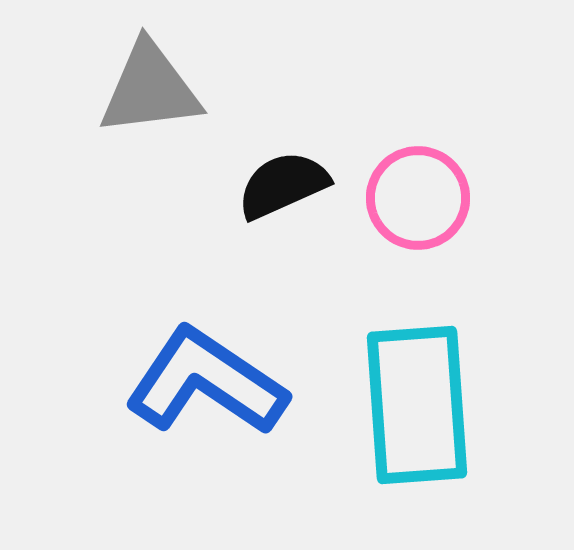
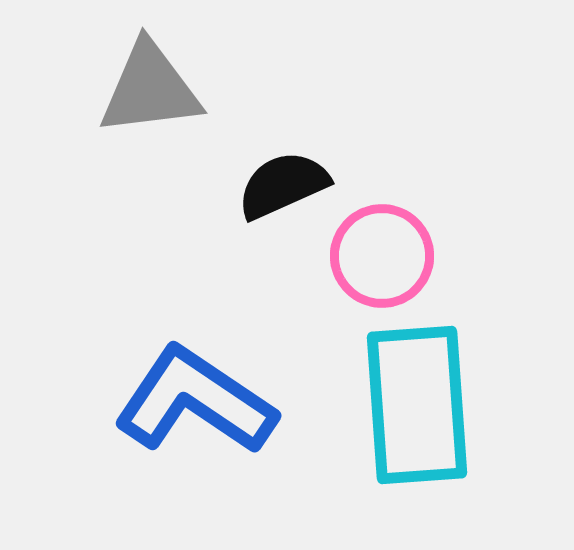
pink circle: moved 36 px left, 58 px down
blue L-shape: moved 11 px left, 19 px down
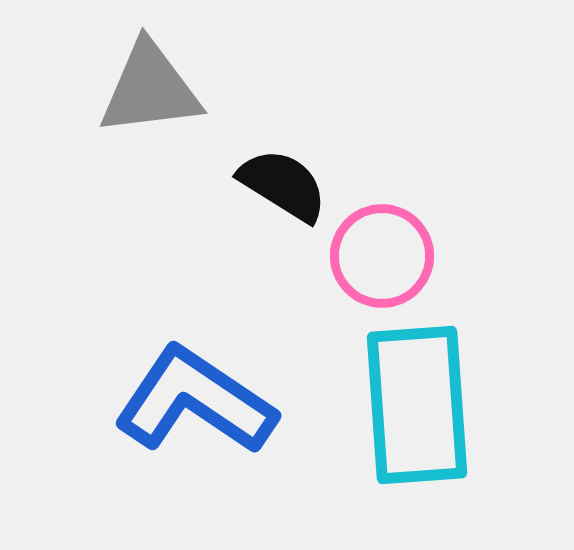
black semicircle: rotated 56 degrees clockwise
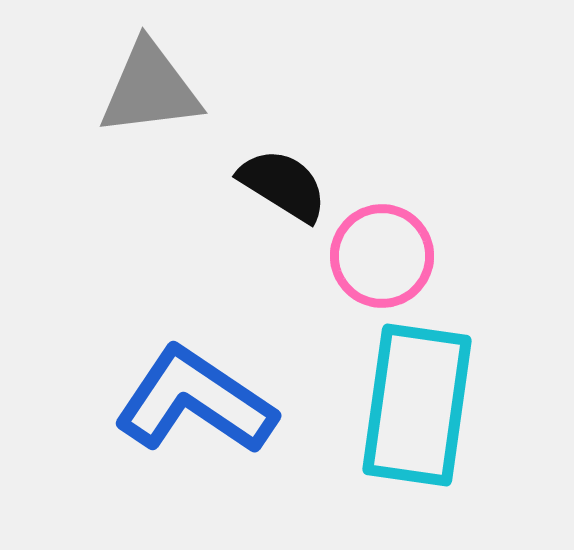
cyan rectangle: rotated 12 degrees clockwise
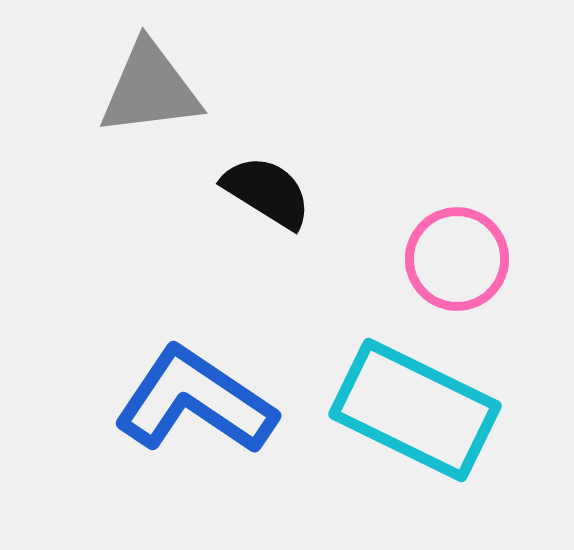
black semicircle: moved 16 px left, 7 px down
pink circle: moved 75 px right, 3 px down
cyan rectangle: moved 2 px left, 5 px down; rotated 72 degrees counterclockwise
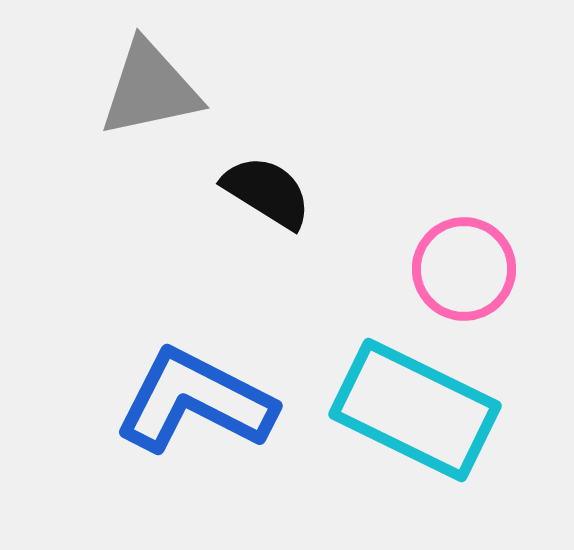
gray triangle: rotated 5 degrees counterclockwise
pink circle: moved 7 px right, 10 px down
blue L-shape: rotated 7 degrees counterclockwise
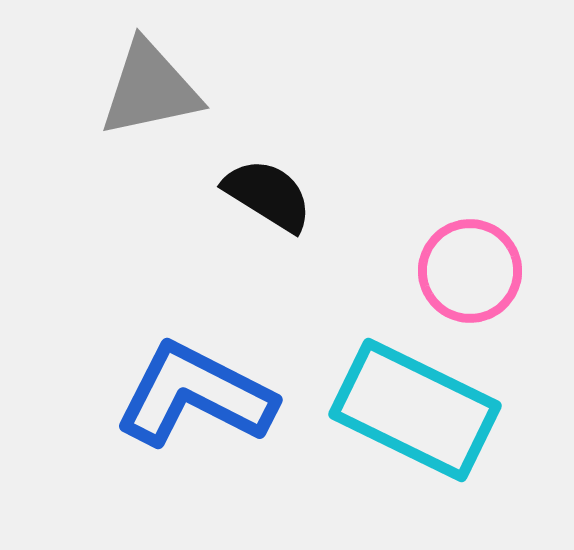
black semicircle: moved 1 px right, 3 px down
pink circle: moved 6 px right, 2 px down
blue L-shape: moved 6 px up
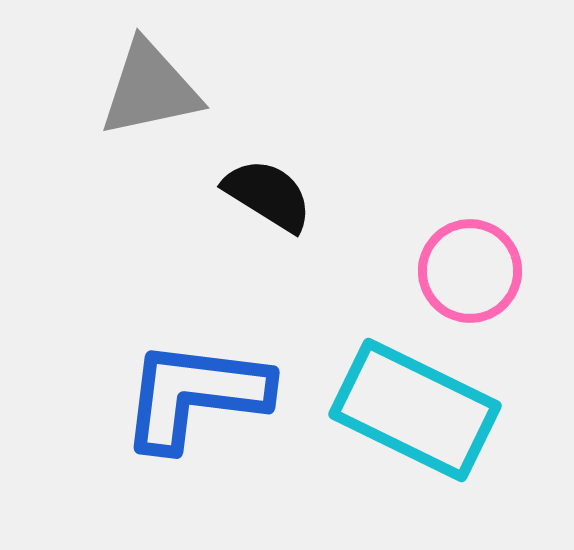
blue L-shape: rotated 20 degrees counterclockwise
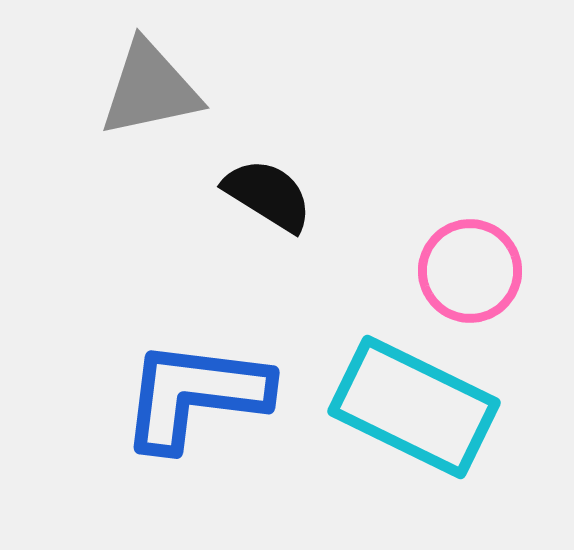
cyan rectangle: moved 1 px left, 3 px up
